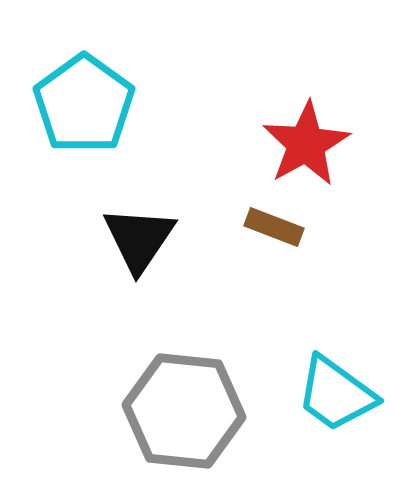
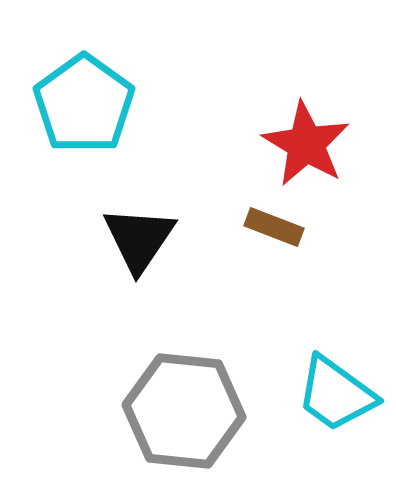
red star: rotated 12 degrees counterclockwise
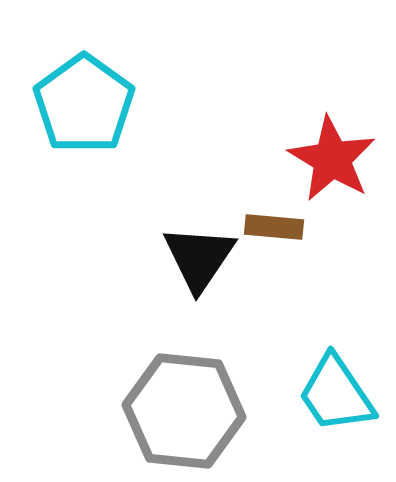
red star: moved 26 px right, 15 px down
brown rectangle: rotated 16 degrees counterclockwise
black triangle: moved 60 px right, 19 px down
cyan trapezoid: rotated 20 degrees clockwise
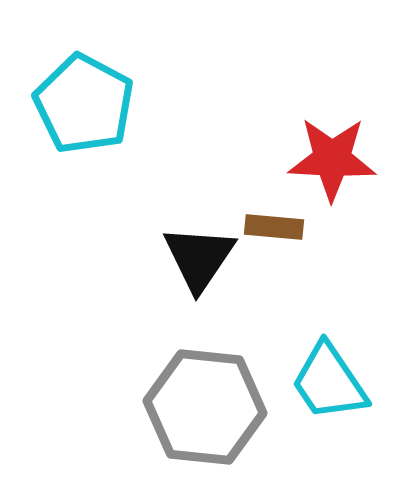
cyan pentagon: rotated 8 degrees counterclockwise
red star: rotated 28 degrees counterclockwise
cyan trapezoid: moved 7 px left, 12 px up
gray hexagon: moved 21 px right, 4 px up
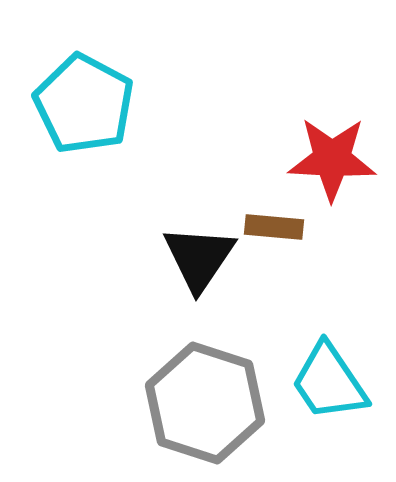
gray hexagon: moved 4 px up; rotated 12 degrees clockwise
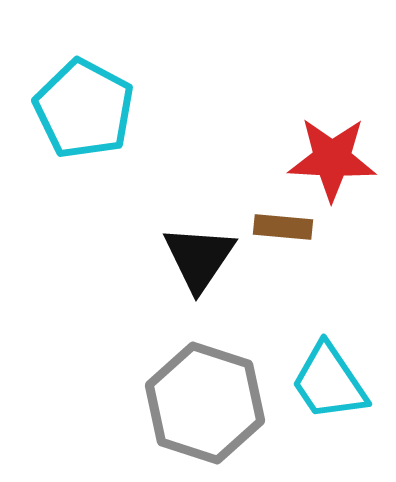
cyan pentagon: moved 5 px down
brown rectangle: moved 9 px right
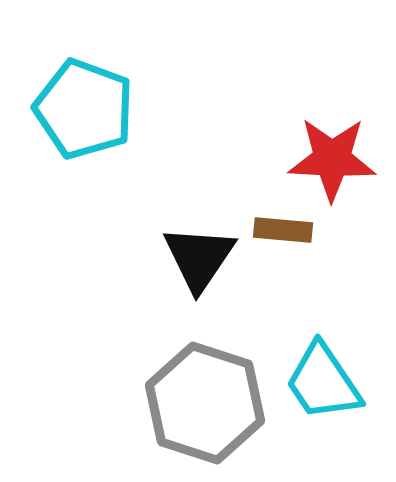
cyan pentagon: rotated 8 degrees counterclockwise
brown rectangle: moved 3 px down
cyan trapezoid: moved 6 px left
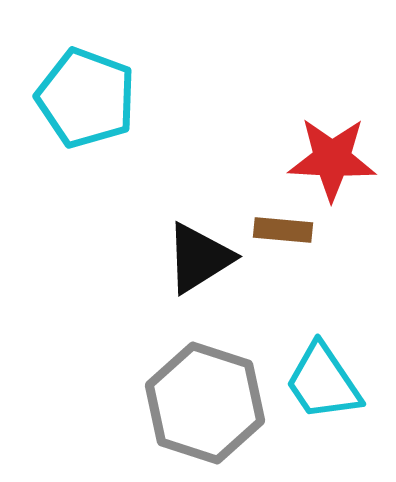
cyan pentagon: moved 2 px right, 11 px up
black triangle: rotated 24 degrees clockwise
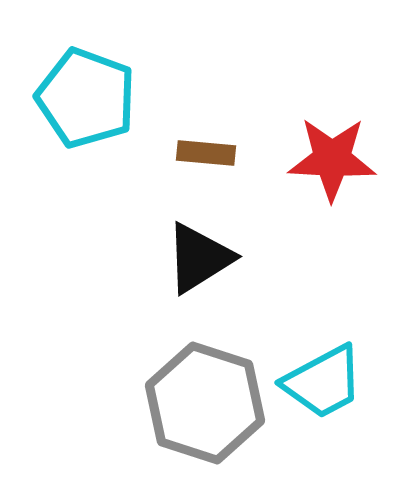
brown rectangle: moved 77 px left, 77 px up
cyan trapezoid: rotated 84 degrees counterclockwise
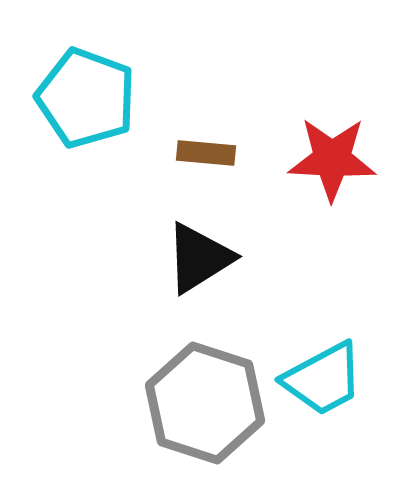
cyan trapezoid: moved 3 px up
